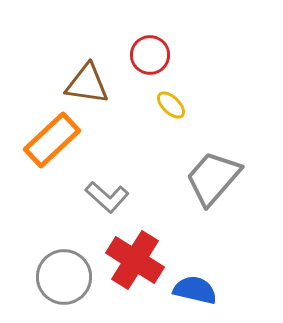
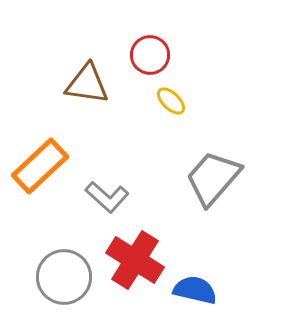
yellow ellipse: moved 4 px up
orange rectangle: moved 12 px left, 26 px down
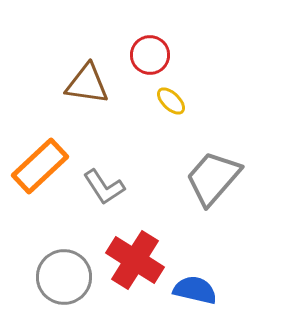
gray L-shape: moved 3 px left, 10 px up; rotated 15 degrees clockwise
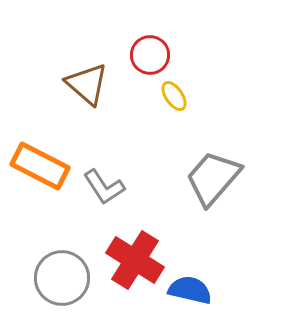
brown triangle: rotated 33 degrees clockwise
yellow ellipse: moved 3 px right, 5 px up; rotated 12 degrees clockwise
orange rectangle: rotated 70 degrees clockwise
gray circle: moved 2 px left, 1 px down
blue semicircle: moved 5 px left
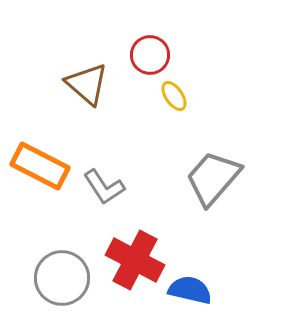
red cross: rotated 4 degrees counterclockwise
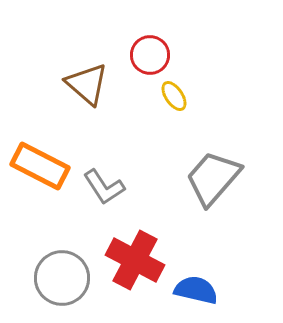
blue semicircle: moved 6 px right
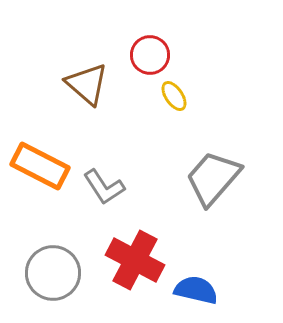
gray circle: moved 9 px left, 5 px up
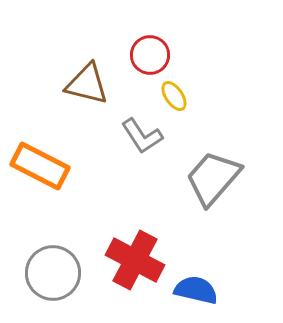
brown triangle: rotated 27 degrees counterclockwise
gray L-shape: moved 38 px right, 51 px up
